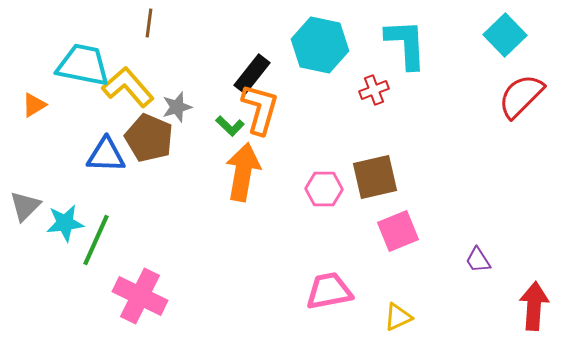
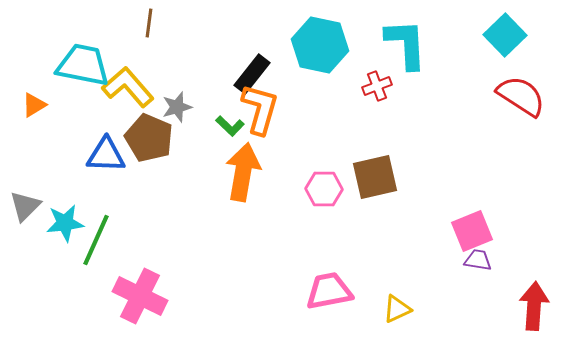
red cross: moved 3 px right, 4 px up
red semicircle: rotated 78 degrees clockwise
pink square: moved 74 px right
purple trapezoid: rotated 132 degrees clockwise
yellow triangle: moved 1 px left, 8 px up
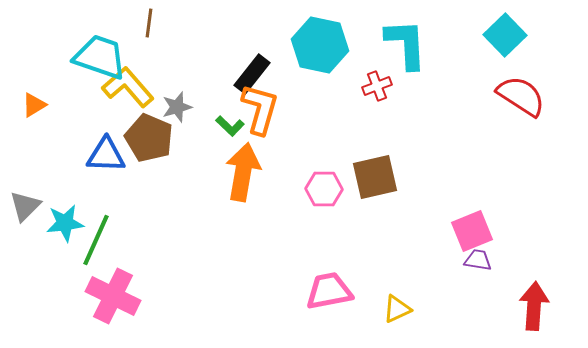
cyan trapezoid: moved 17 px right, 8 px up; rotated 8 degrees clockwise
pink cross: moved 27 px left
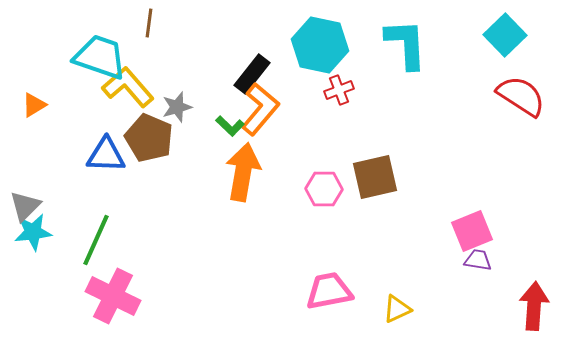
red cross: moved 38 px left, 4 px down
orange L-shape: rotated 24 degrees clockwise
cyan star: moved 32 px left, 9 px down
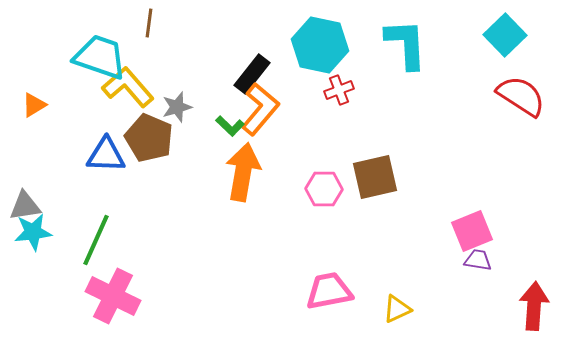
gray triangle: rotated 36 degrees clockwise
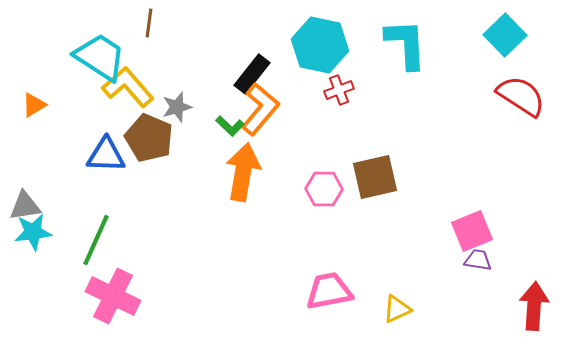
cyan trapezoid: rotated 14 degrees clockwise
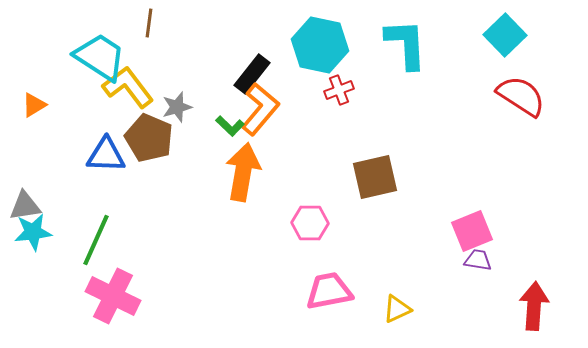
yellow L-shape: rotated 4 degrees clockwise
pink hexagon: moved 14 px left, 34 px down
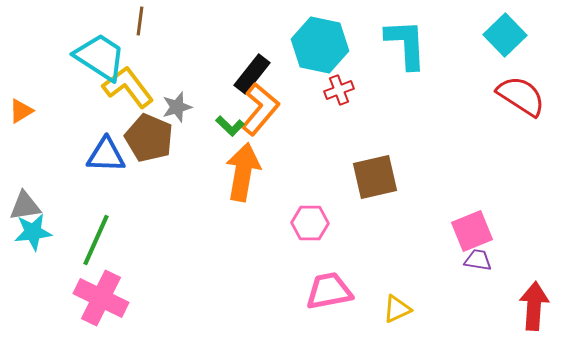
brown line: moved 9 px left, 2 px up
orange triangle: moved 13 px left, 6 px down
pink cross: moved 12 px left, 2 px down
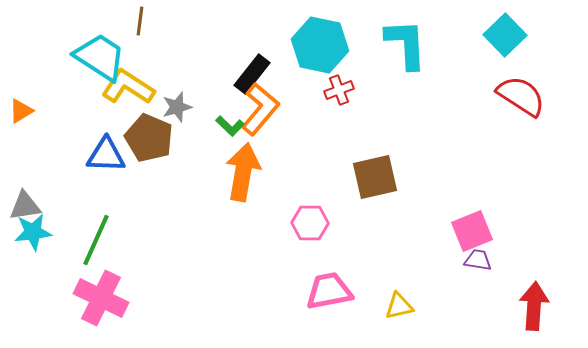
yellow L-shape: rotated 20 degrees counterclockwise
yellow triangle: moved 2 px right, 3 px up; rotated 12 degrees clockwise
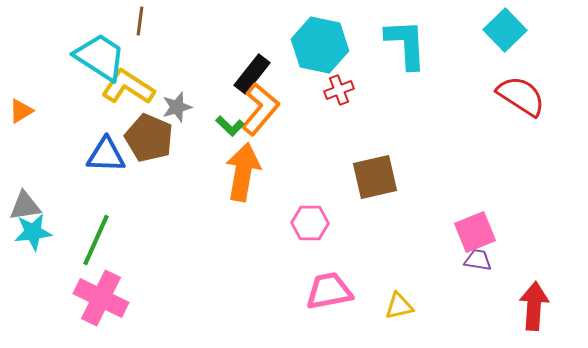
cyan square: moved 5 px up
pink square: moved 3 px right, 1 px down
